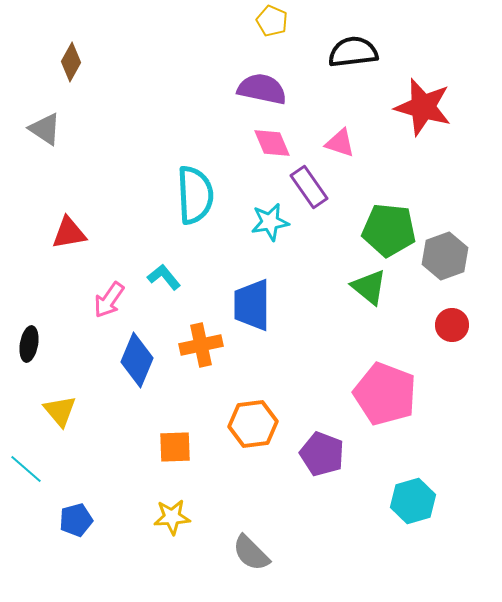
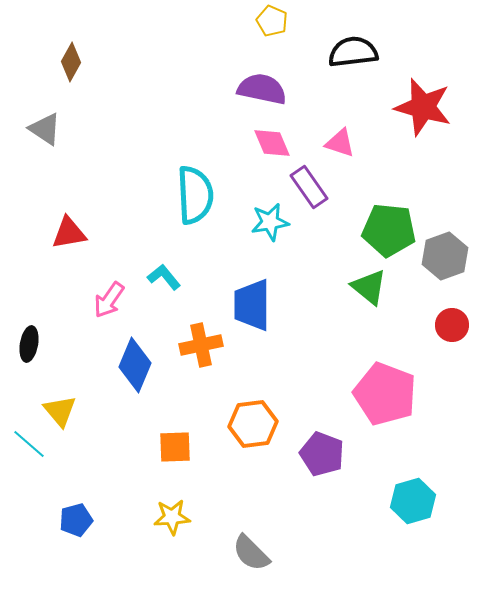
blue diamond: moved 2 px left, 5 px down
cyan line: moved 3 px right, 25 px up
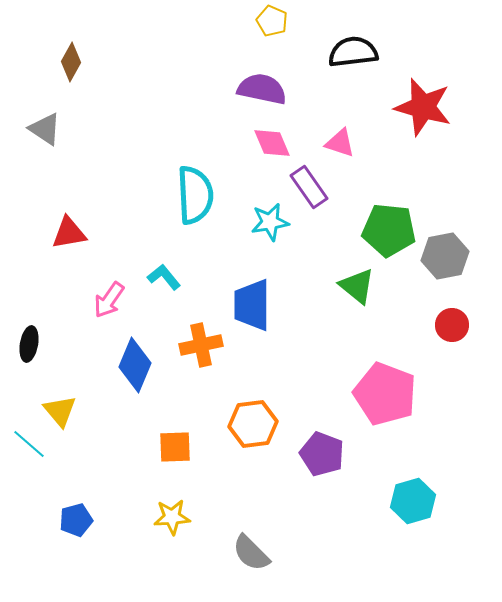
gray hexagon: rotated 9 degrees clockwise
green triangle: moved 12 px left, 1 px up
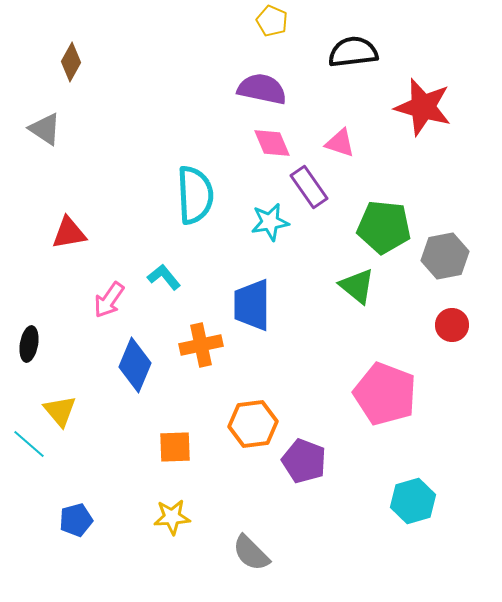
green pentagon: moved 5 px left, 3 px up
purple pentagon: moved 18 px left, 7 px down
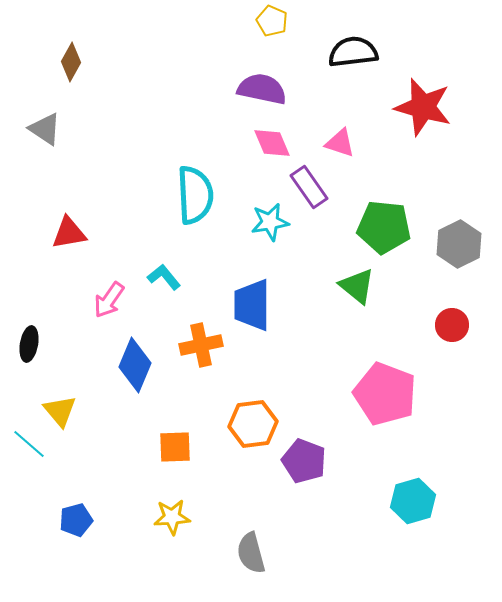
gray hexagon: moved 14 px right, 12 px up; rotated 15 degrees counterclockwise
gray semicircle: rotated 30 degrees clockwise
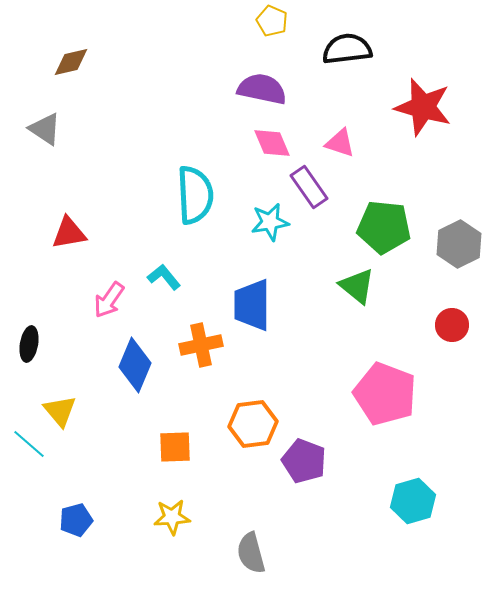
black semicircle: moved 6 px left, 3 px up
brown diamond: rotated 48 degrees clockwise
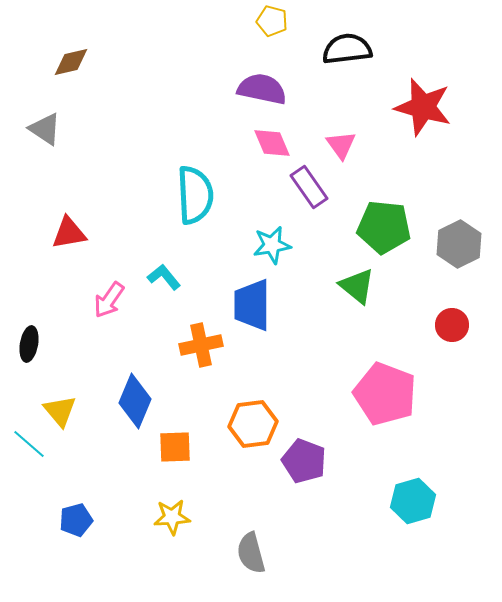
yellow pentagon: rotated 8 degrees counterclockwise
pink triangle: moved 1 px right, 2 px down; rotated 36 degrees clockwise
cyan star: moved 2 px right, 23 px down
blue diamond: moved 36 px down
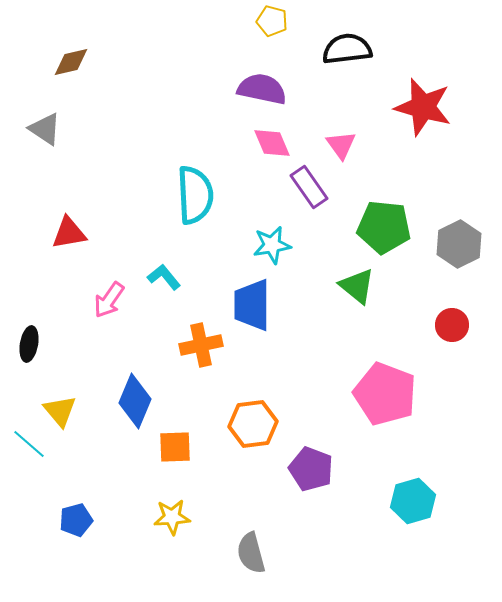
purple pentagon: moved 7 px right, 8 px down
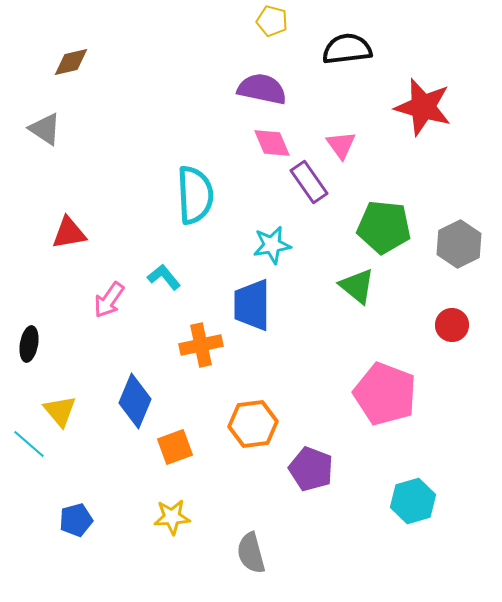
purple rectangle: moved 5 px up
orange square: rotated 18 degrees counterclockwise
